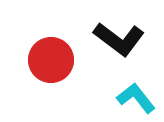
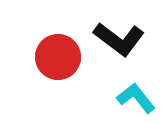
red circle: moved 7 px right, 3 px up
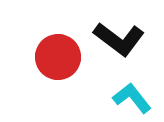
cyan L-shape: moved 4 px left
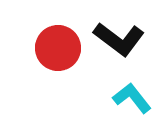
red circle: moved 9 px up
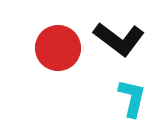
cyan L-shape: rotated 51 degrees clockwise
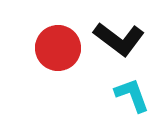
cyan L-shape: moved 3 px up; rotated 33 degrees counterclockwise
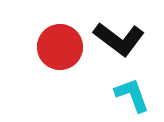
red circle: moved 2 px right, 1 px up
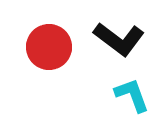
red circle: moved 11 px left
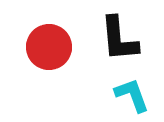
black L-shape: rotated 48 degrees clockwise
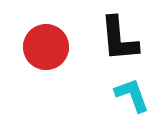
red circle: moved 3 px left
